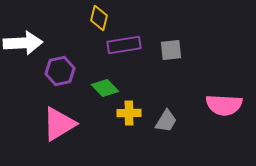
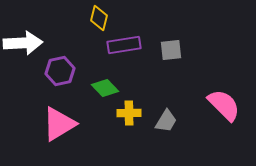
pink semicircle: rotated 138 degrees counterclockwise
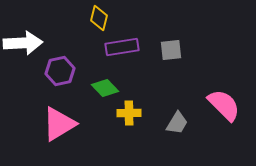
purple rectangle: moved 2 px left, 2 px down
gray trapezoid: moved 11 px right, 2 px down
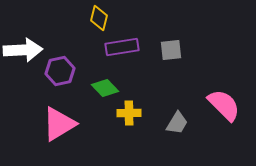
white arrow: moved 7 px down
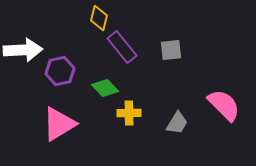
purple rectangle: rotated 60 degrees clockwise
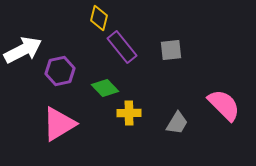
white arrow: rotated 24 degrees counterclockwise
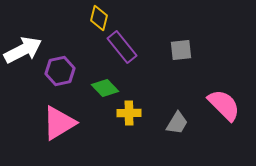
gray square: moved 10 px right
pink triangle: moved 1 px up
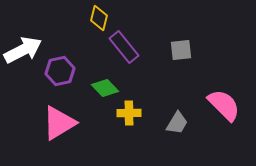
purple rectangle: moved 2 px right
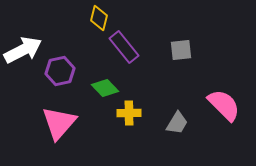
pink triangle: rotated 18 degrees counterclockwise
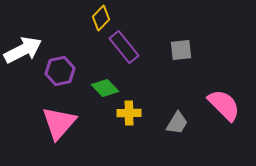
yellow diamond: moved 2 px right; rotated 30 degrees clockwise
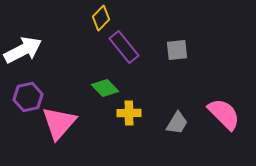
gray square: moved 4 px left
purple hexagon: moved 32 px left, 26 px down
pink semicircle: moved 9 px down
